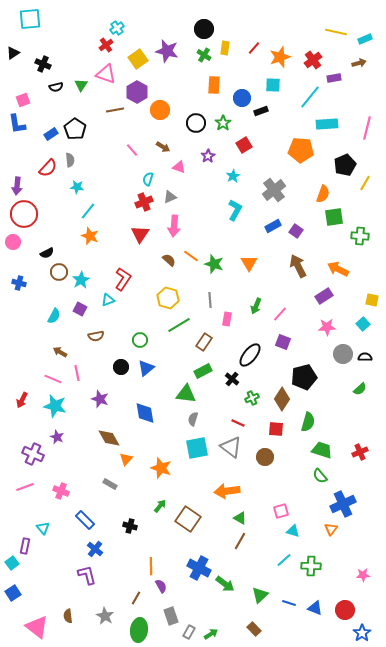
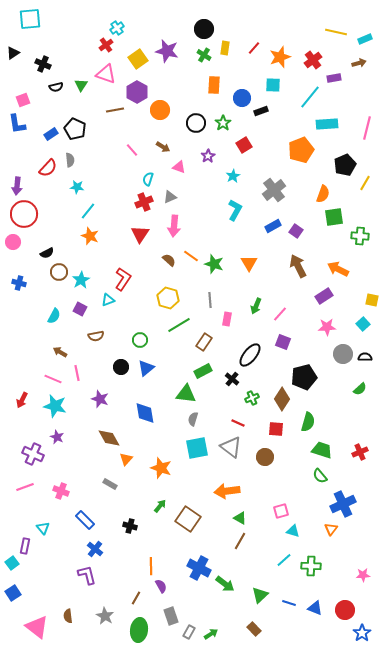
black pentagon at (75, 129): rotated 10 degrees counterclockwise
orange pentagon at (301, 150): rotated 25 degrees counterclockwise
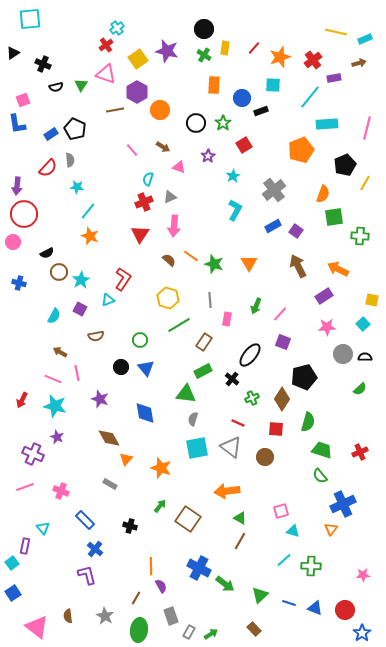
blue triangle at (146, 368): rotated 30 degrees counterclockwise
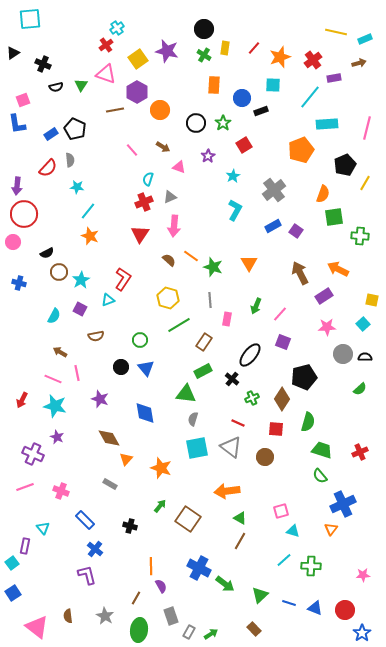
green star at (214, 264): moved 1 px left, 3 px down
brown arrow at (298, 266): moved 2 px right, 7 px down
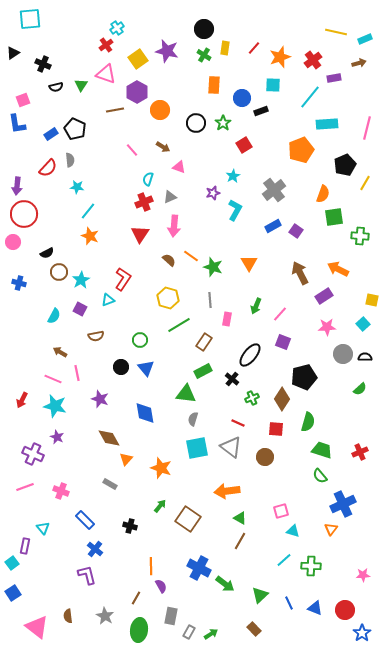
purple star at (208, 156): moved 5 px right, 37 px down; rotated 16 degrees clockwise
blue line at (289, 603): rotated 48 degrees clockwise
gray rectangle at (171, 616): rotated 30 degrees clockwise
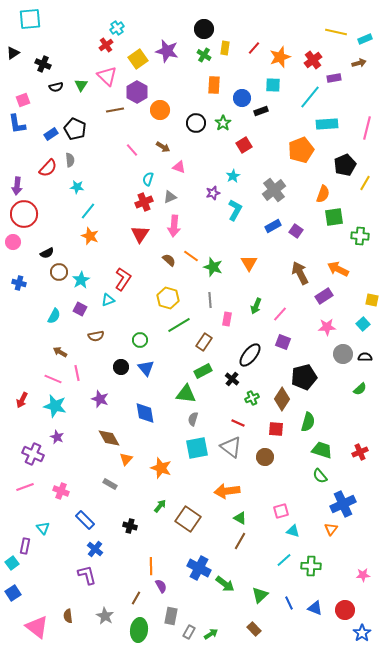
pink triangle at (106, 74): moved 1 px right, 2 px down; rotated 25 degrees clockwise
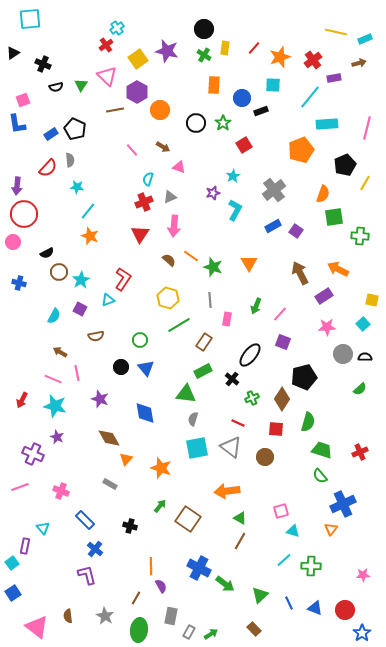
pink line at (25, 487): moved 5 px left
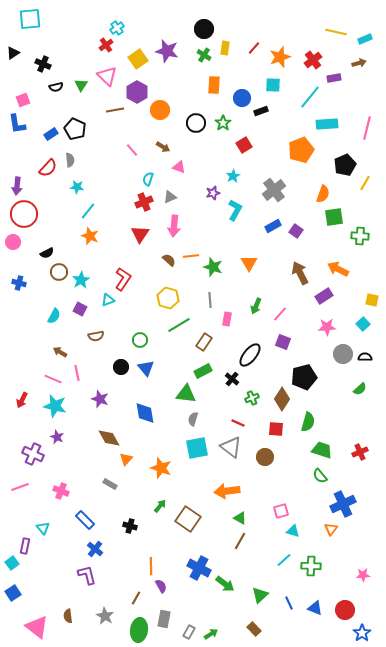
orange line at (191, 256): rotated 42 degrees counterclockwise
gray rectangle at (171, 616): moved 7 px left, 3 px down
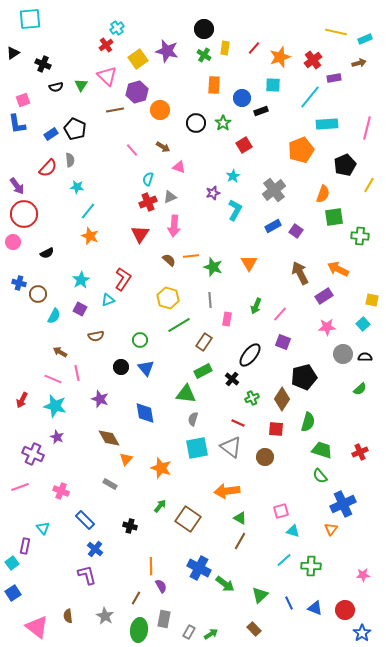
purple hexagon at (137, 92): rotated 15 degrees clockwise
yellow line at (365, 183): moved 4 px right, 2 px down
purple arrow at (17, 186): rotated 42 degrees counterclockwise
red cross at (144, 202): moved 4 px right
brown circle at (59, 272): moved 21 px left, 22 px down
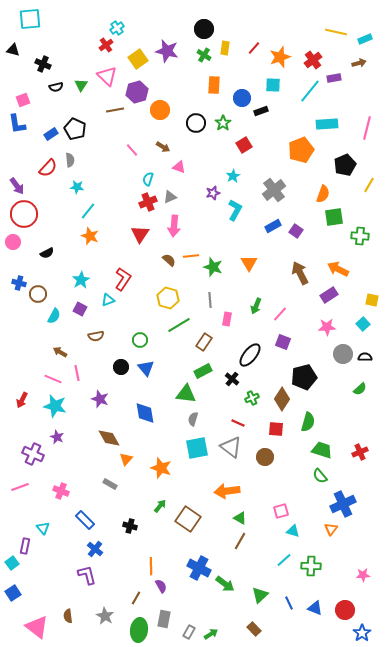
black triangle at (13, 53): moved 3 px up; rotated 48 degrees clockwise
cyan line at (310, 97): moved 6 px up
purple rectangle at (324, 296): moved 5 px right, 1 px up
